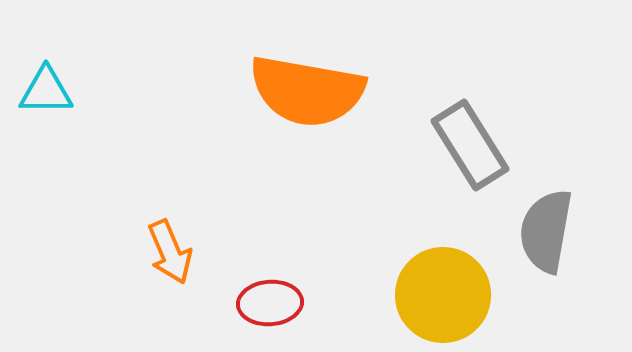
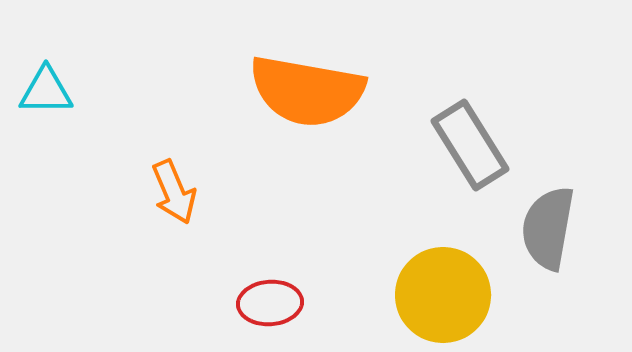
gray semicircle: moved 2 px right, 3 px up
orange arrow: moved 4 px right, 60 px up
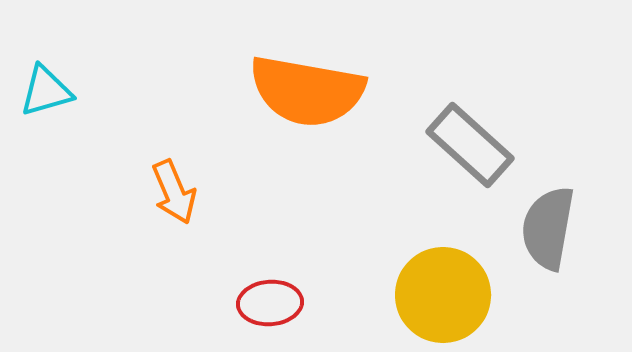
cyan triangle: rotated 16 degrees counterclockwise
gray rectangle: rotated 16 degrees counterclockwise
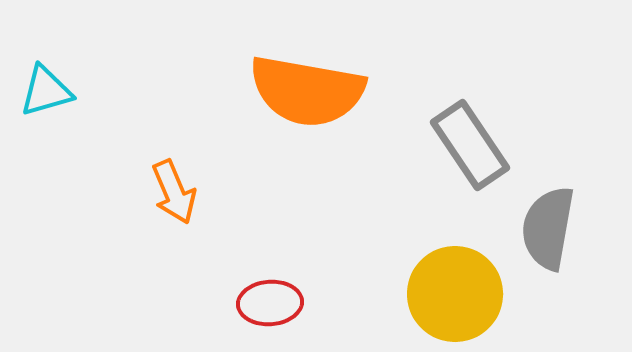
gray rectangle: rotated 14 degrees clockwise
yellow circle: moved 12 px right, 1 px up
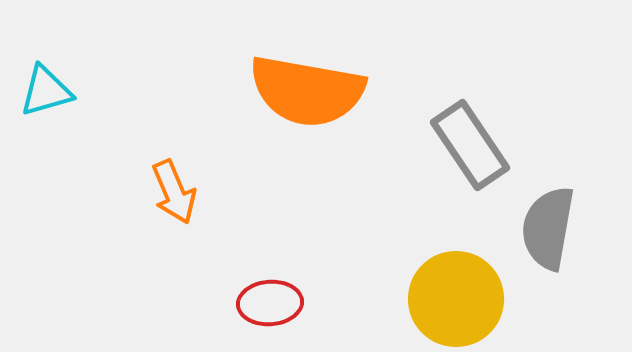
yellow circle: moved 1 px right, 5 px down
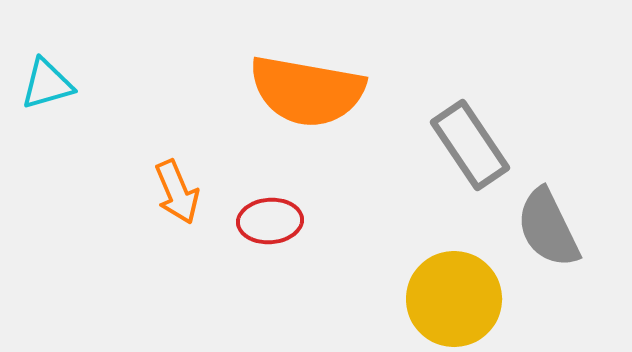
cyan triangle: moved 1 px right, 7 px up
orange arrow: moved 3 px right
gray semicircle: rotated 36 degrees counterclockwise
yellow circle: moved 2 px left
red ellipse: moved 82 px up
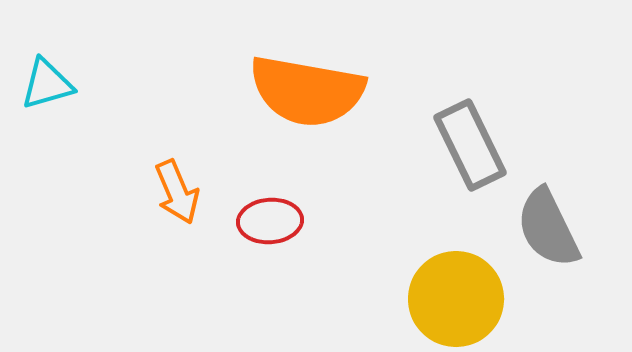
gray rectangle: rotated 8 degrees clockwise
yellow circle: moved 2 px right
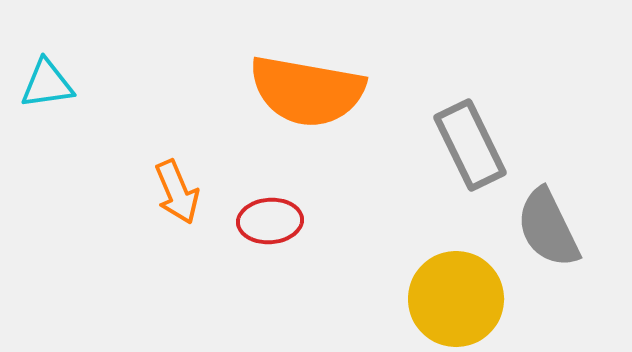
cyan triangle: rotated 8 degrees clockwise
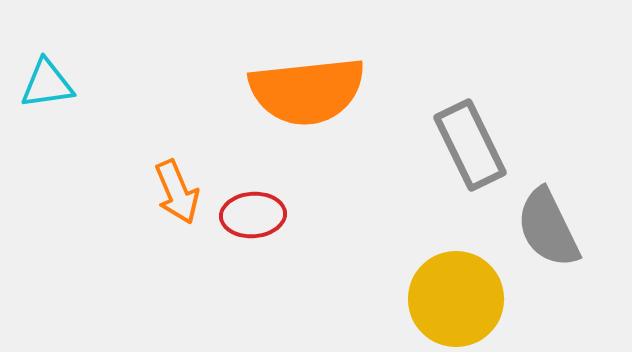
orange semicircle: rotated 16 degrees counterclockwise
red ellipse: moved 17 px left, 6 px up
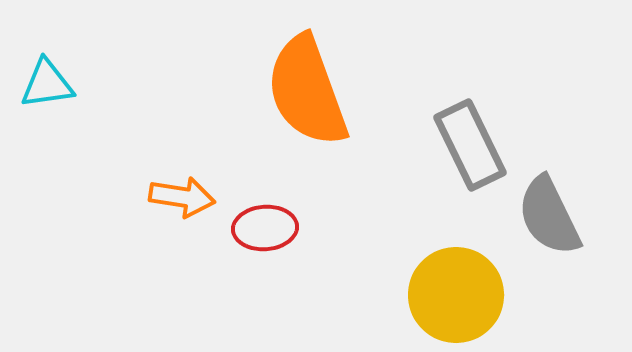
orange semicircle: rotated 76 degrees clockwise
orange arrow: moved 5 px right, 5 px down; rotated 58 degrees counterclockwise
red ellipse: moved 12 px right, 13 px down
gray semicircle: moved 1 px right, 12 px up
yellow circle: moved 4 px up
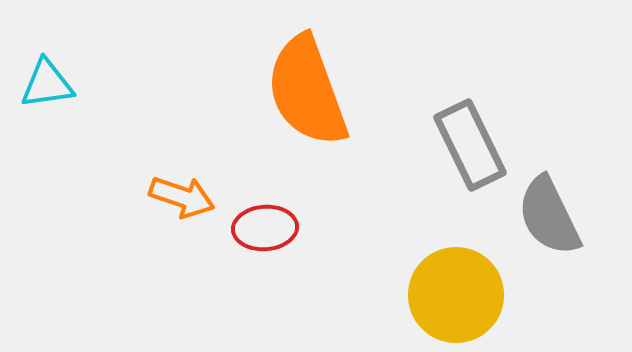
orange arrow: rotated 10 degrees clockwise
